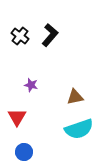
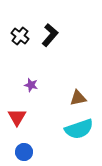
brown triangle: moved 3 px right, 1 px down
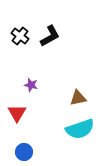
black L-shape: moved 1 px down; rotated 20 degrees clockwise
red triangle: moved 4 px up
cyan semicircle: moved 1 px right
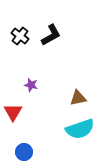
black L-shape: moved 1 px right, 1 px up
red triangle: moved 4 px left, 1 px up
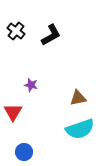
black cross: moved 4 px left, 5 px up
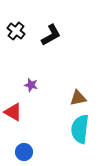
red triangle: rotated 30 degrees counterclockwise
cyan semicircle: rotated 116 degrees clockwise
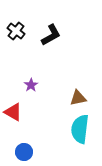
purple star: rotated 24 degrees clockwise
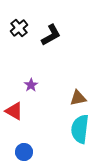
black cross: moved 3 px right, 3 px up; rotated 12 degrees clockwise
red triangle: moved 1 px right, 1 px up
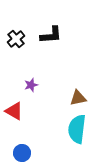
black cross: moved 3 px left, 11 px down
black L-shape: rotated 25 degrees clockwise
purple star: rotated 16 degrees clockwise
cyan semicircle: moved 3 px left
blue circle: moved 2 px left, 1 px down
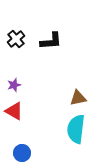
black L-shape: moved 6 px down
purple star: moved 17 px left
cyan semicircle: moved 1 px left
